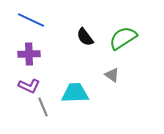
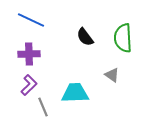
green semicircle: rotated 60 degrees counterclockwise
purple L-shape: moved 1 px up; rotated 70 degrees counterclockwise
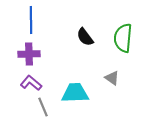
blue line: rotated 64 degrees clockwise
green semicircle: rotated 8 degrees clockwise
gray triangle: moved 3 px down
purple L-shape: moved 2 px right, 2 px up; rotated 95 degrees counterclockwise
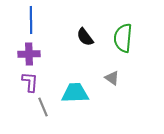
purple L-shape: moved 1 px left, 1 px up; rotated 55 degrees clockwise
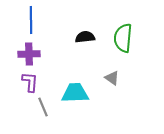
black semicircle: rotated 120 degrees clockwise
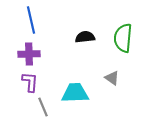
blue line: rotated 12 degrees counterclockwise
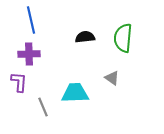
purple L-shape: moved 11 px left
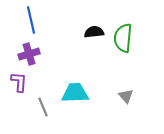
black semicircle: moved 9 px right, 5 px up
purple cross: rotated 15 degrees counterclockwise
gray triangle: moved 14 px right, 18 px down; rotated 14 degrees clockwise
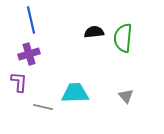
gray line: rotated 54 degrees counterclockwise
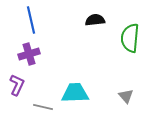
black semicircle: moved 1 px right, 12 px up
green semicircle: moved 7 px right
purple L-shape: moved 2 px left, 3 px down; rotated 20 degrees clockwise
